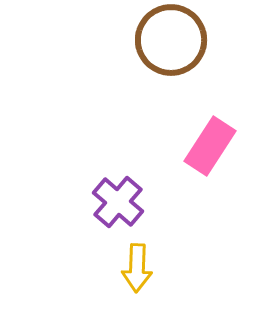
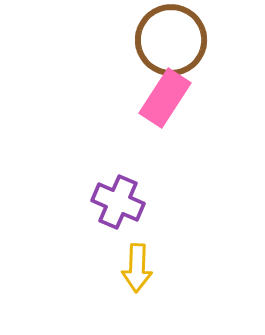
pink rectangle: moved 45 px left, 48 px up
purple cross: rotated 18 degrees counterclockwise
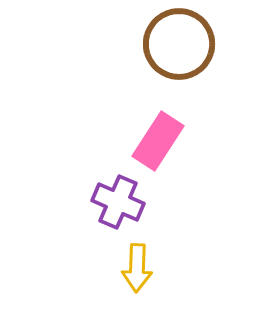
brown circle: moved 8 px right, 4 px down
pink rectangle: moved 7 px left, 43 px down
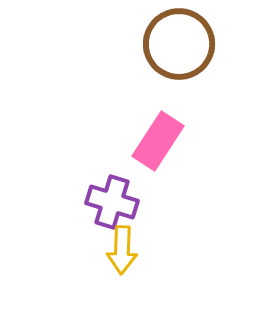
purple cross: moved 6 px left; rotated 6 degrees counterclockwise
yellow arrow: moved 15 px left, 18 px up
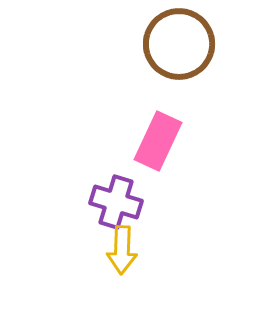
pink rectangle: rotated 8 degrees counterclockwise
purple cross: moved 4 px right
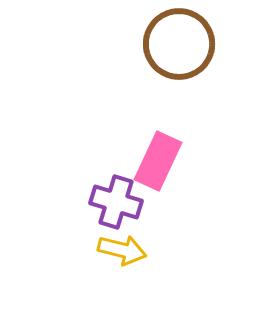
pink rectangle: moved 20 px down
yellow arrow: rotated 78 degrees counterclockwise
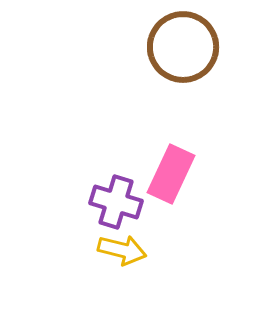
brown circle: moved 4 px right, 3 px down
pink rectangle: moved 13 px right, 13 px down
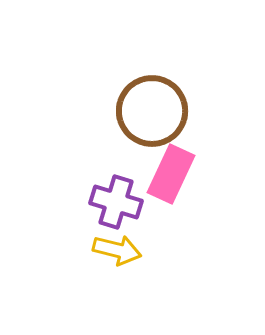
brown circle: moved 31 px left, 64 px down
yellow arrow: moved 5 px left
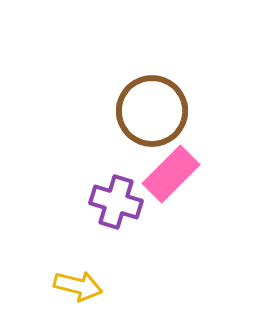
pink rectangle: rotated 20 degrees clockwise
yellow arrow: moved 39 px left, 36 px down
